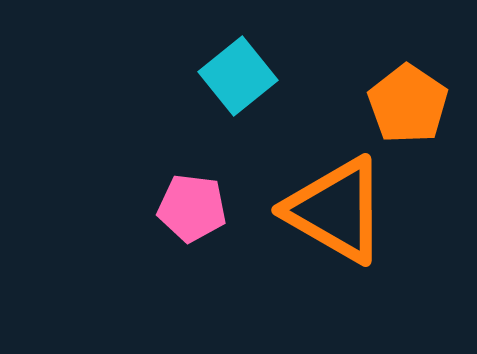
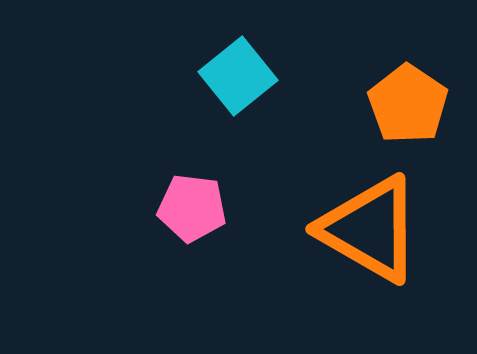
orange triangle: moved 34 px right, 19 px down
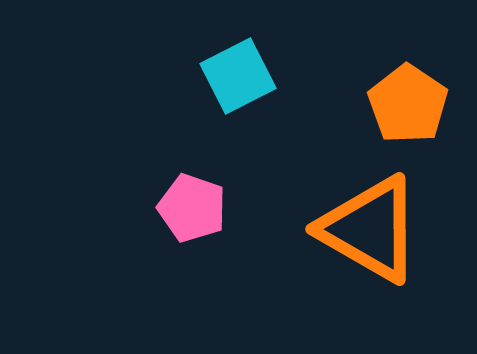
cyan square: rotated 12 degrees clockwise
pink pentagon: rotated 12 degrees clockwise
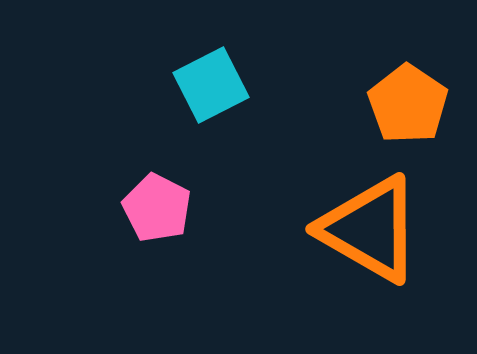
cyan square: moved 27 px left, 9 px down
pink pentagon: moved 35 px left; rotated 8 degrees clockwise
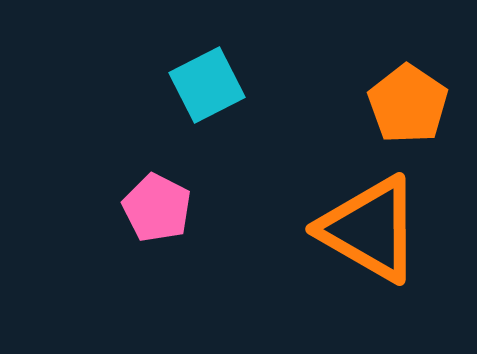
cyan square: moved 4 px left
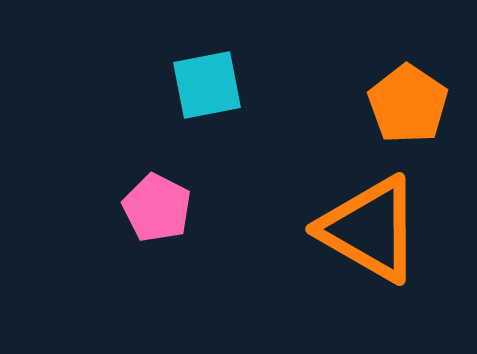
cyan square: rotated 16 degrees clockwise
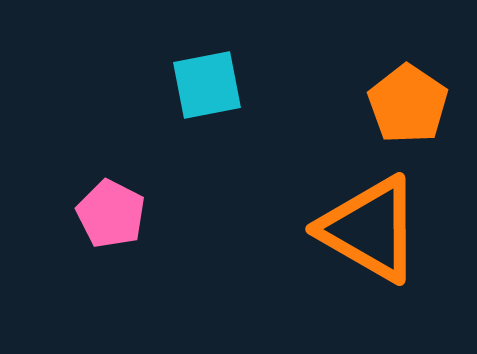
pink pentagon: moved 46 px left, 6 px down
